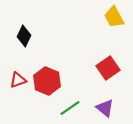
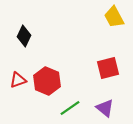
red square: rotated 20 degrees clockwise
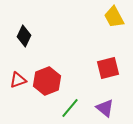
red hexagon: rotated 16 degrees clockwise
green line: rotated 15 degrees counterclockwise
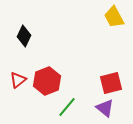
red square: moved 3 px right, 15 px down
red triangle: rotated 18 degrees counterclockwise
green line: moved 3 px left, 1 px up
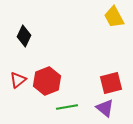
green line: rotated 40 degrees clockwise
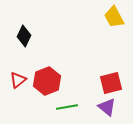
purple triangle: moved 2 px right, 1 px up
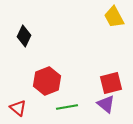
red triangle: moved 28 px down; rotated 42 degrees counterclockwise
purple triangle: moved 1 px left, 3 px up
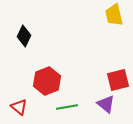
yellow trapezoid: moved 2 px up; rotated 15 degrees clockwise
red square: moved 7 px right, 3 px up
red triangle: moved 1 px right, 1 px up
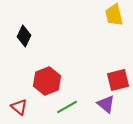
green line: rotated 20 degrees counterclockwise
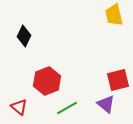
green line: moved 1 px down
